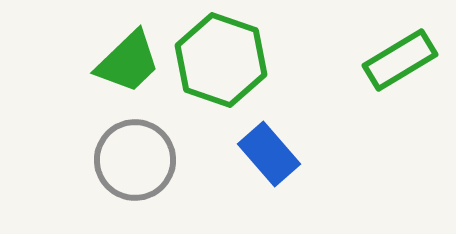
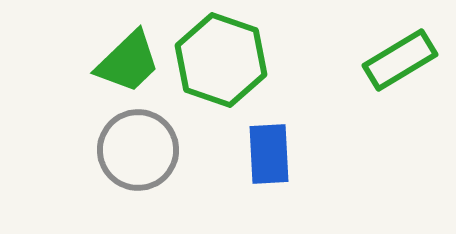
blue rectangle: rotated 38 degrees clockwise
gray circle: moved 3 px right, 10 px up
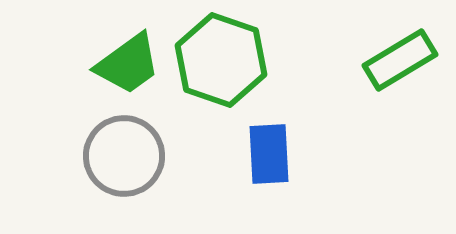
green trapezoid: moved 2 px down; rotated 8 degrees clockwise
gray circle: moved 14 px left, 6 px down
